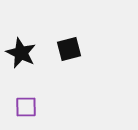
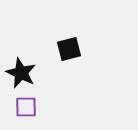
black star: moved 20 px down
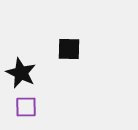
black square: rotated 15 degrees clockwise
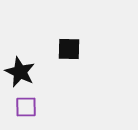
black star: moved 1 px left, 1 px up
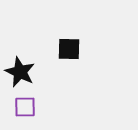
purple square: moved 1 px left
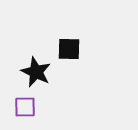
black star: moved 16 px right
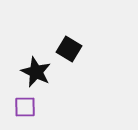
black square: rotated 30 degrees clockwise
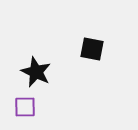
black square: moved 23 px right; rotated 20 degrees counterclockwise
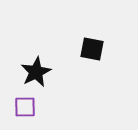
black star: rotated 20 degrees clockwise
